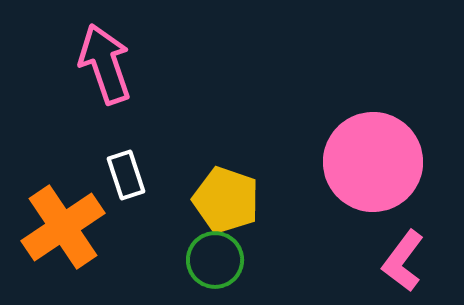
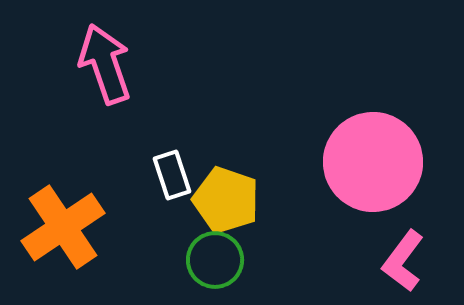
white rectangle: moved 46 px right
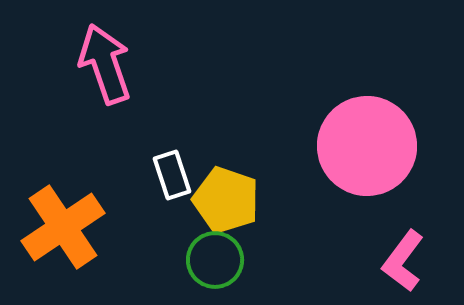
pink circle: moved 6 px left, 16 px up
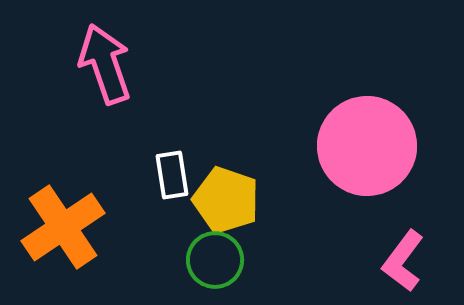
white rectangle: rotated 9 degrees clockwise
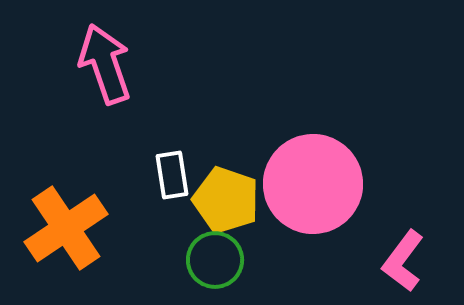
pink circle: moved 54 px left, 38 px down
orange cross: moved 3 px right, 1 px down
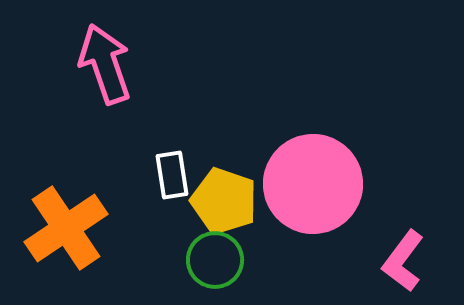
yellow pentagon: moved 2 px left, 1 px down
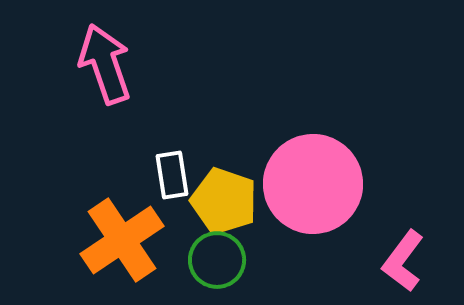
orange cross: moved 56 px right, 12 px down
green circle: moved 2 px right
